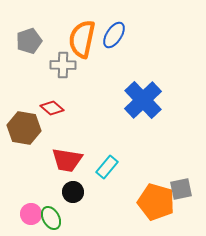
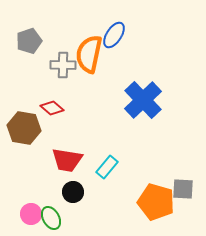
orange semicircle: moved 7 px right, 15 px down
gray square: moved 2 px right; rotated 15 degrees clockwise
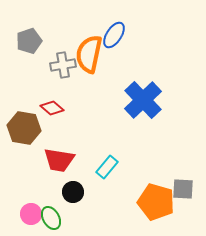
gray cross: rotated 10 degrees counterclockwise
red trapezoid: moved 8 px left
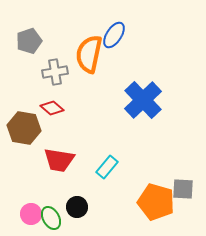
gray cross: moved 8 px left, 7 px down
black circle: moved 4 px right, 15 px down
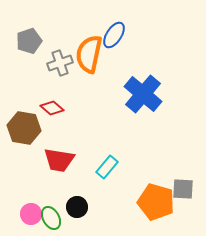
gray cross: moved 5 px right, 9 px up; rotated 10 degrees counterclockwise
blue cross: moved 6 px up; rotated 6 degrees counterclockwise
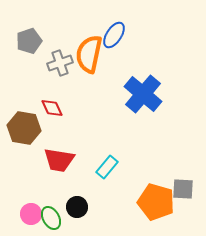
red diamond: rotated 25 degrees clockwise
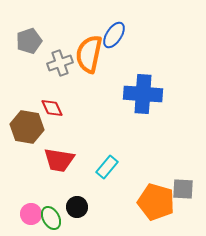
blue cross: rotated 36 degrees counterclockwise
brown hexagon: moved 3 px right, 1 px up
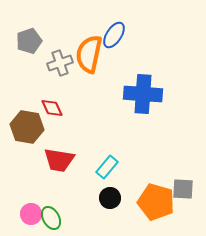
black circle: moved 33 px right, 9 px up
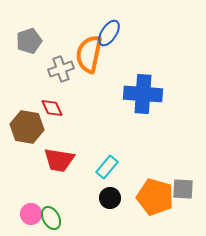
blue ellipse: moved 5 px left, 2 px up
gray cross: moved 1 px right, 6 px down
orange pentagon: moved 1 px left, 5 px up
